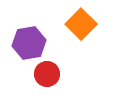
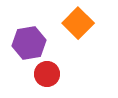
orange square: moved 3 px left, 1 px up
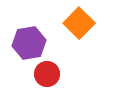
orange square: moved 1 px right
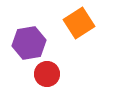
orange square: rotated 12 degrees clockwise
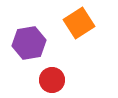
red circle: moved 5 px right, 6 px down
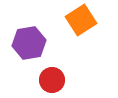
orange square: moved 2 px right, 3 px up
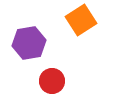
red circle: moved 1 px down
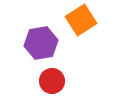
purple hexagon: moved 12 px right
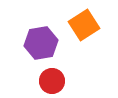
orange square: moved 3 px right, 5 px down
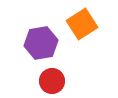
orange square: moved 2 px left, 1 px up
